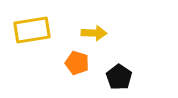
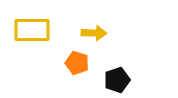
yellow rectangle: rotated 9 degrees clockwise
black pentagon: moved 2 px left, 3 px down; rotated 20 degrees clockwise
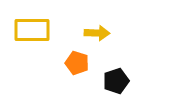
yellow arrow: moved 3 px right
black pentagon: moved 1 px left, 1 px down
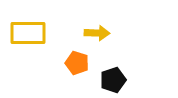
yellow rectangle: moved 4 px left, 3 px down
black pentagon: moved 3 px left, 1 px up
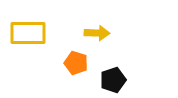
orange pentagon: moved 1 px left
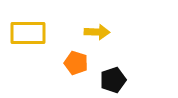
yellow arrow: moved 1 px up
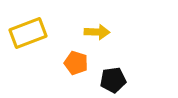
yellow rectangle: rotated 21 degrees counterclockwise
black pentagon: rotated 10 degrees clockwise
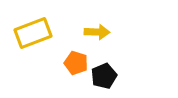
yellow rectangle: moved 5 px right
black pentagon: moved 9 px left, 4 px up; rotated 15 degrees counterclockwise
